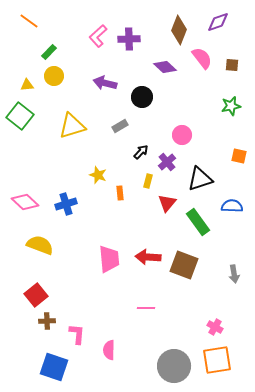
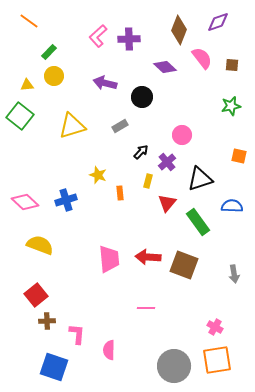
blue cross at (66, 204): moved 4 px up
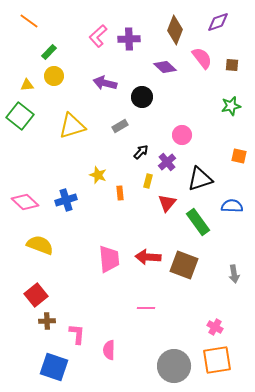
brown diamond at (179, 30): moved 4 px left
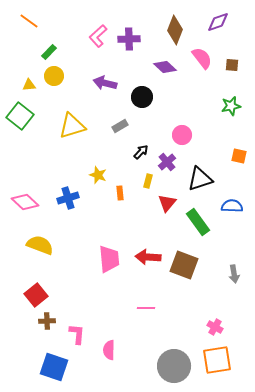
yellow triangle at (27, 85): moved 2 px right
blue cross at (66, 200): moved 2 px right, 2 px up
